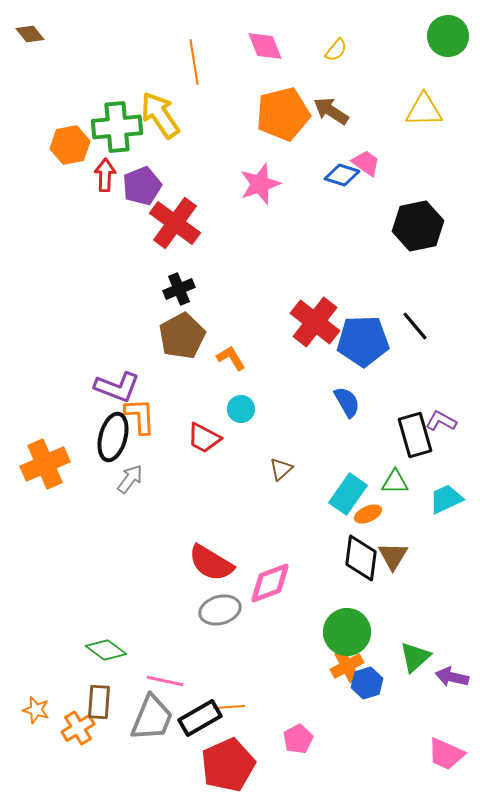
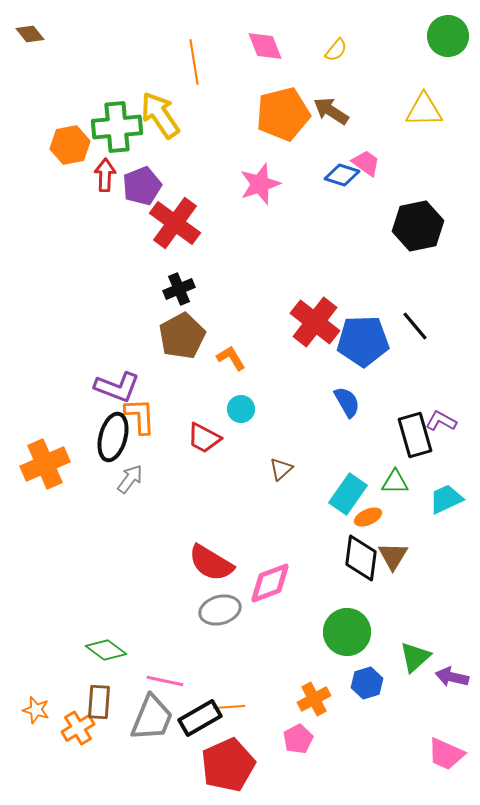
orange ellipse at (368, 514): moved 3 px down
orange cross at (347, 666): moved 33 px left, 33 px down
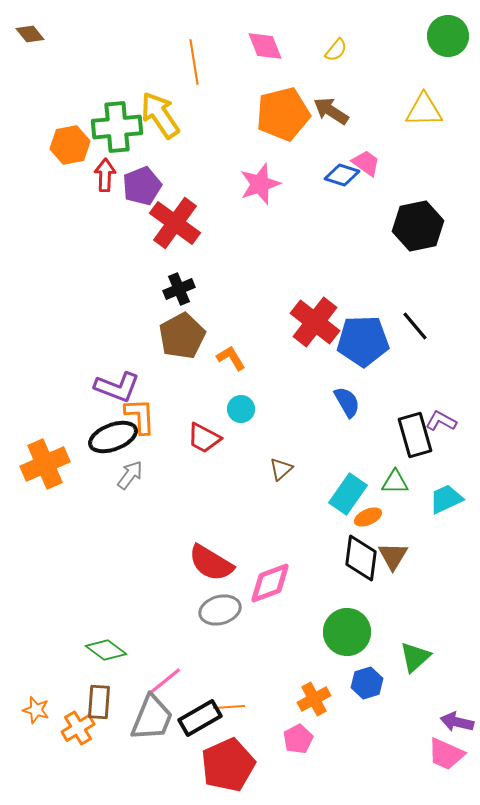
black ellipse at (113, 437): rotated 54 degrees clockwise
gray arrow at (130, 479): moved 4 px up
purple arrow at (452, 677): moved 5 px right, 45 px down
pink line at (165, 681): rotated 51 degrees counterclockwise
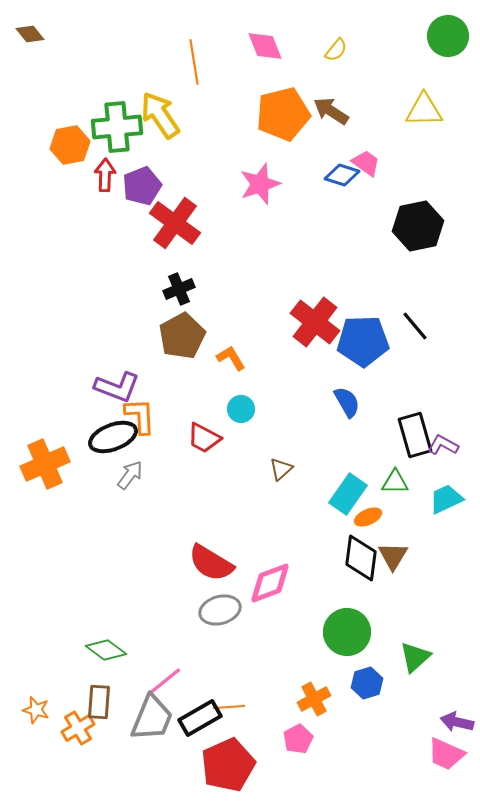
purple L-shape at (441, 421): moved 2 px right, 24 px down
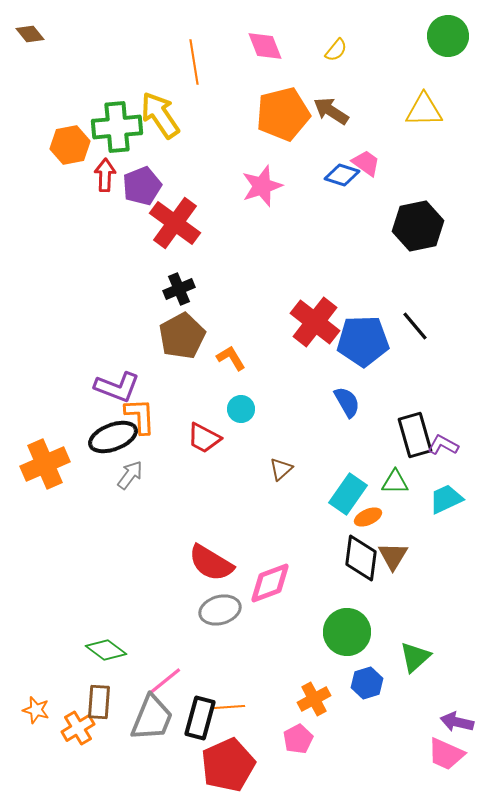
pink star at (260, 184): moved 2 px right, 2 px down
black rectangle at (200, 718): rotated 45 degrees counterclockwise
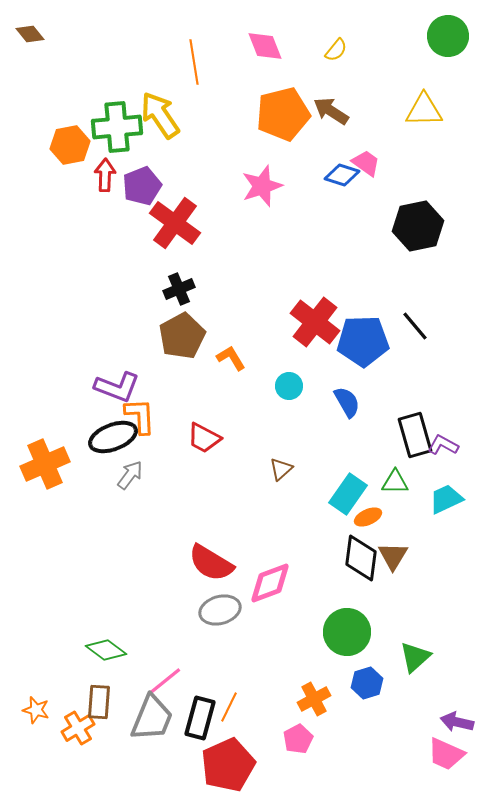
cyan circle at (241, 409): moved 48 px right, 23 px up
orange line at (229, 707): rotated 60 degrees counterclockwise
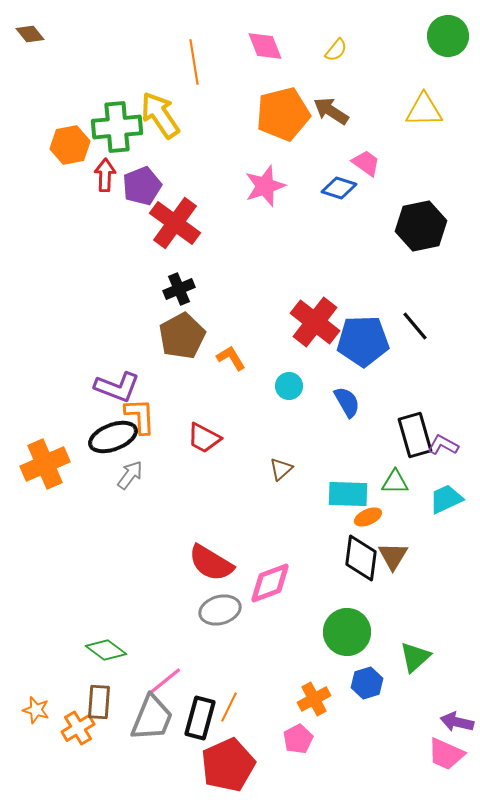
blue diamond at (342, 175): moved 3 px left, 13 px down
pink star at (262, 186): moved 3 px right
black hexagon at (418, 226): moved 3 px right
cyan rectangle at (348, 494): rotated 57 degrees clockwise
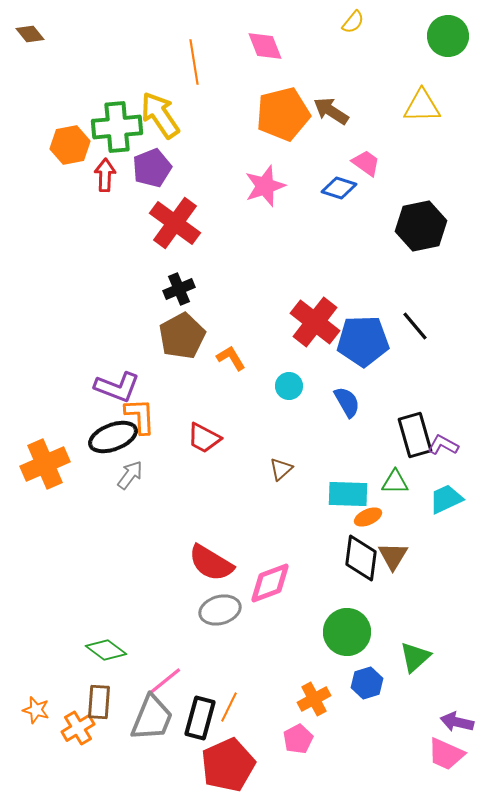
yellow semicircle at (336, 50): moved 17 px right, 28 px up
yellow triangle at (424, 110): moved 2 px left, 4 px up
purple pentagon at (142, 186): moved 10 px right, 18 px up
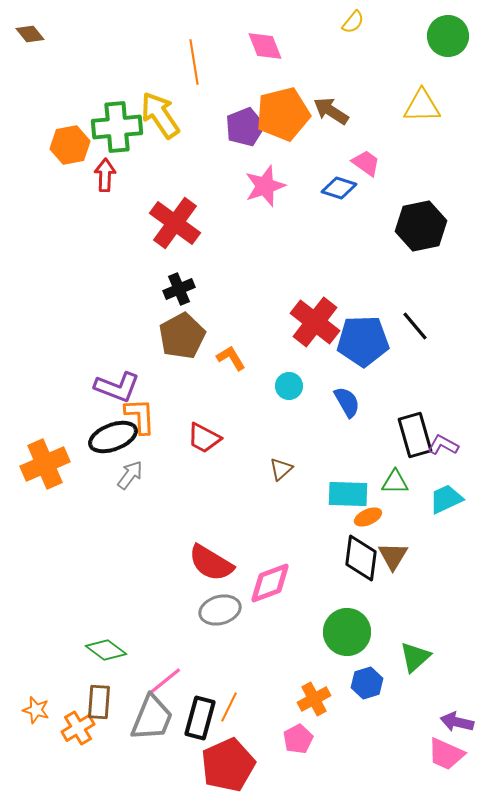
purple pentagon at (152, 168): moved 93 px right, 41 px up
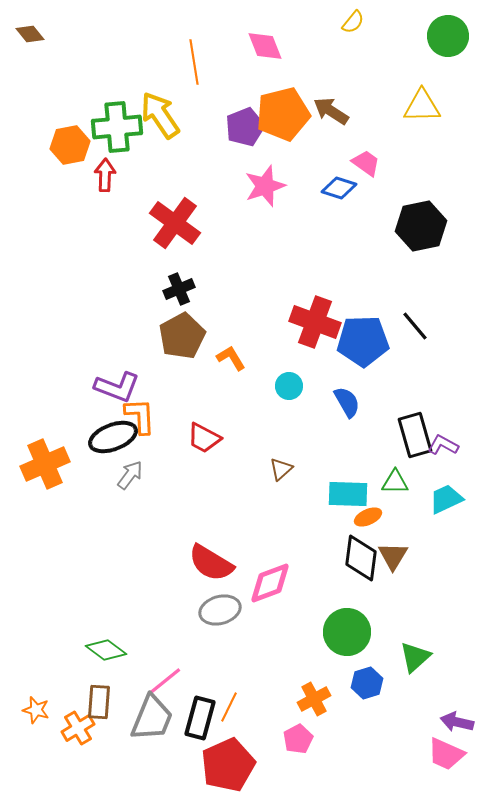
red cross at (315, 322): rotated 18 degrees counterclockwise
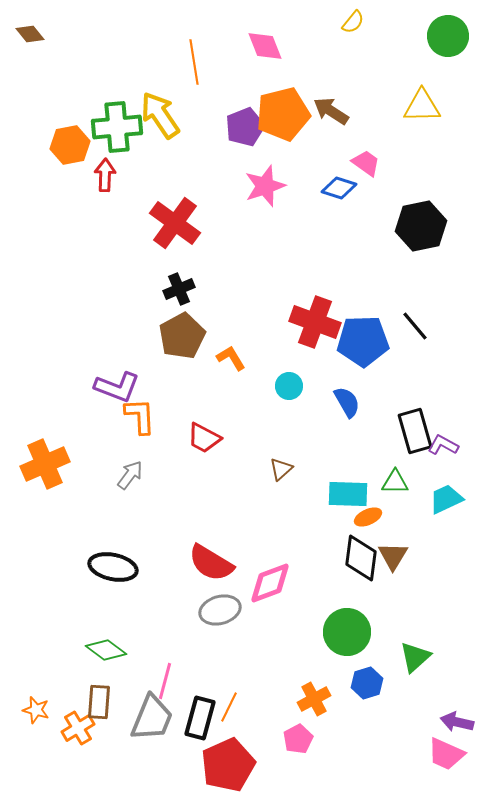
black rectangle at (415, 435): moved 4 px up
black ellipse at (113, 437): moved 130 px down; rotated 33 degrees clockwise
pink line at (165, 681): rotated 36 degrees counterclockwise
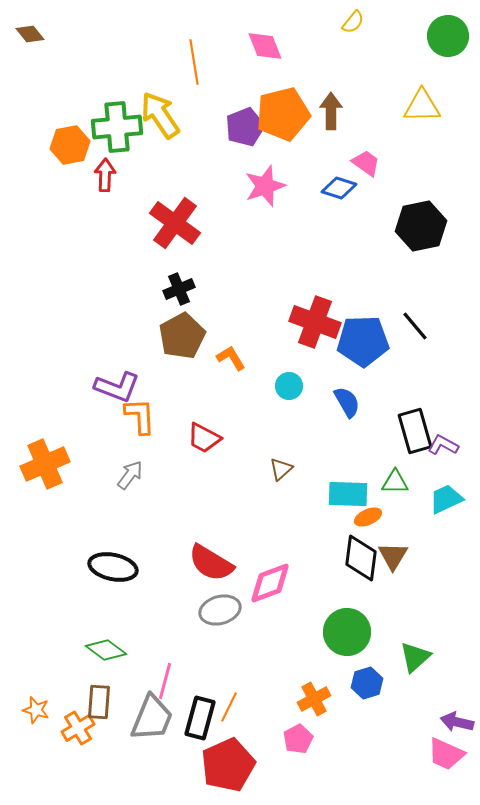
brown arrow at (331, 111): rotated 57 degrees clockwise
